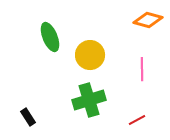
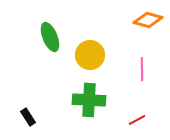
green cross: rotated 20 degrees clockwise
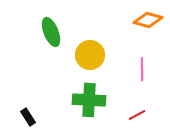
green ellipse: moved 1 px right, 5 px up
red line: moved 5 px up
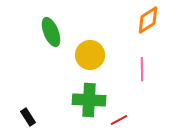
orange diamond: rotated 48 degrees counterclockwise
red line: moved 18 px left, 5 px down
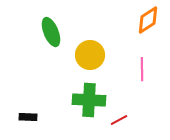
black rectangle: rotated 54 degrees counterclockwise
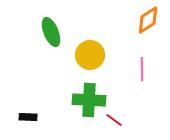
red line: moved 5 px left; rotated 66 degrees clockwise
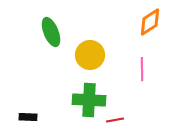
orange diamond: moved 2 px right, 2 px down
red line: moved 1 px right; rotated 48 degrees counterclockwise
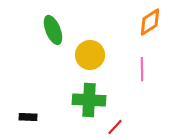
green ellipse: moved 2 px right, 2 px up
red line: moved 7 px down; rotated 36 degrees counterclockwise
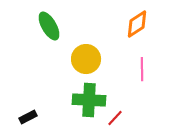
orange diamond: moved 13 px left, 2 px down
green ellipse: moved 4 px left, 4 px up; rotated 8 degrees counterclockwise
yellow circle: moved 4 px left, 4 px down
black rectangle: rotated 30 degrees counterclockwise
red line: moved 9 px up
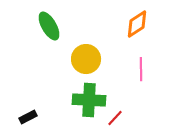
pink line: moved 1 px left
